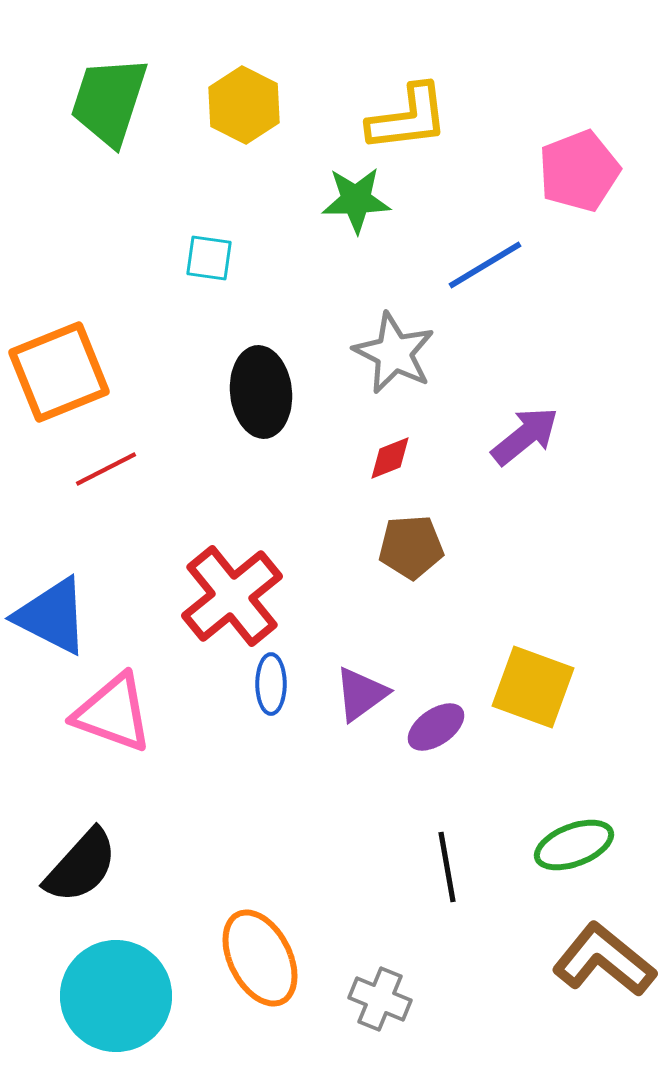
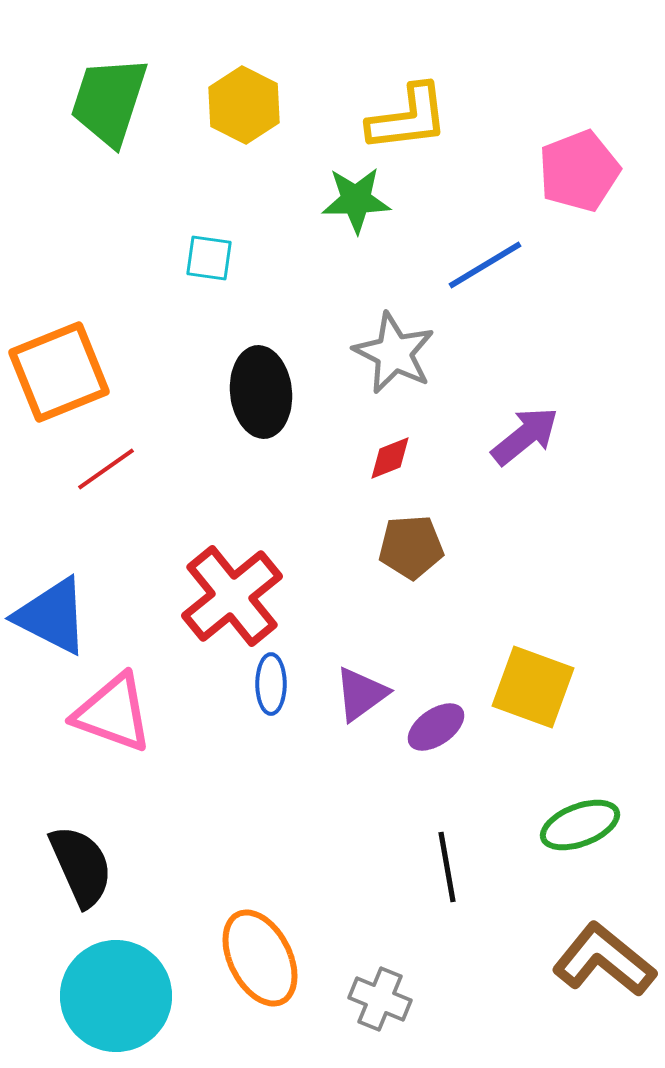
red line: rotated 8 degrees counterclockwise
green ellipse: moved 6 px right, 20 px up
black semicircle: rotated 66 degrees counterclockwise
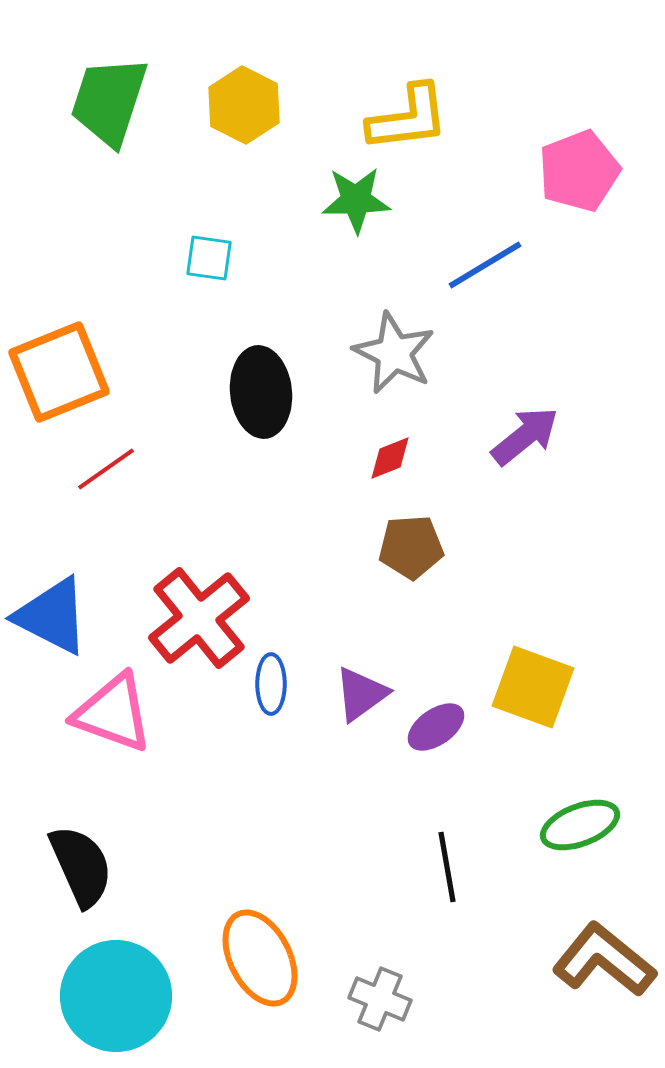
red cross: moved 33 px left, 22 px down
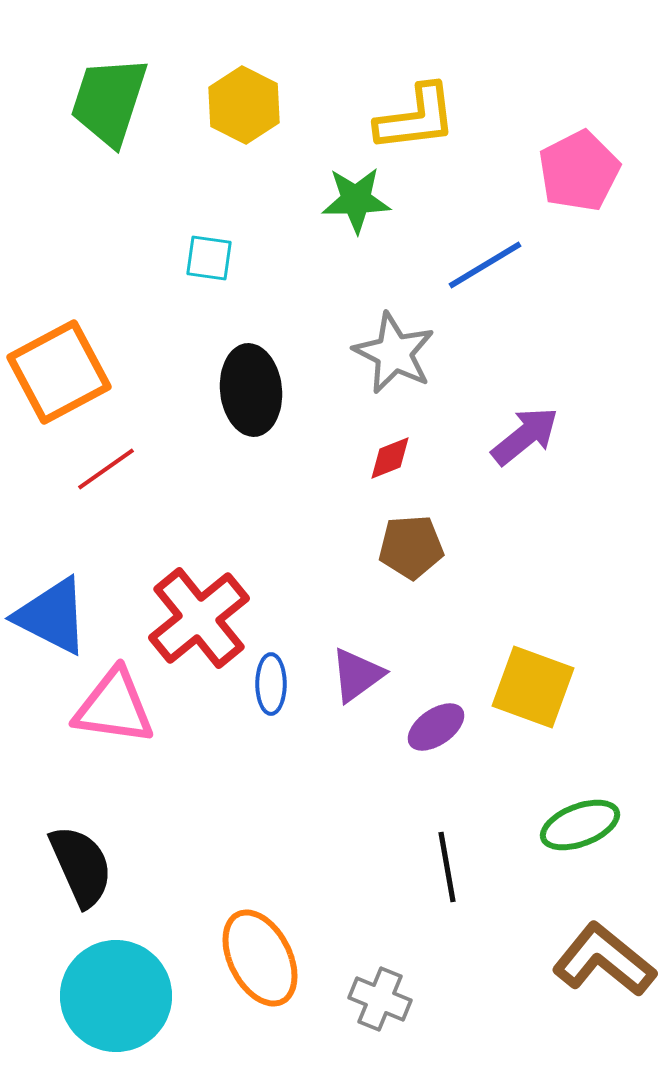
yellow L-shape: moved 8 px right
pink pentagon: rotated 6 degrees counterclockwise
orange square: rotated 6 degrees counterclockwise
black ellipse: moved 10 px left, 2 px up
purple triangle: moved 4 px left, 19 px up
pink triangle: moved 1 px right, 6 px up; rotated 12 degrees counterclockwise
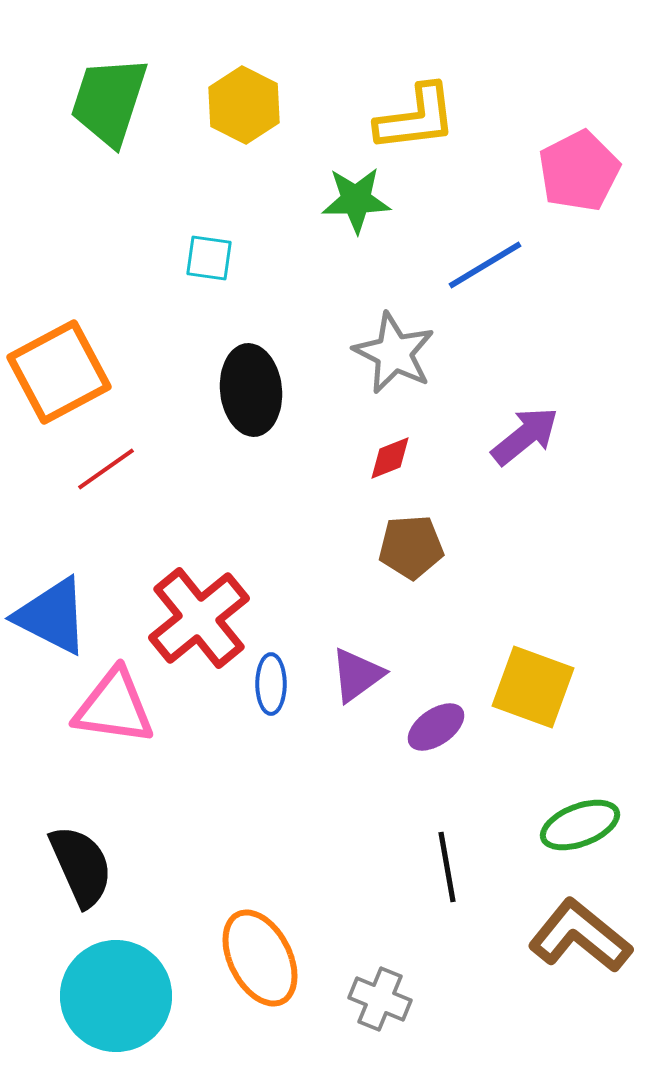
brown L-shape: moved 24 px left, 24 px up
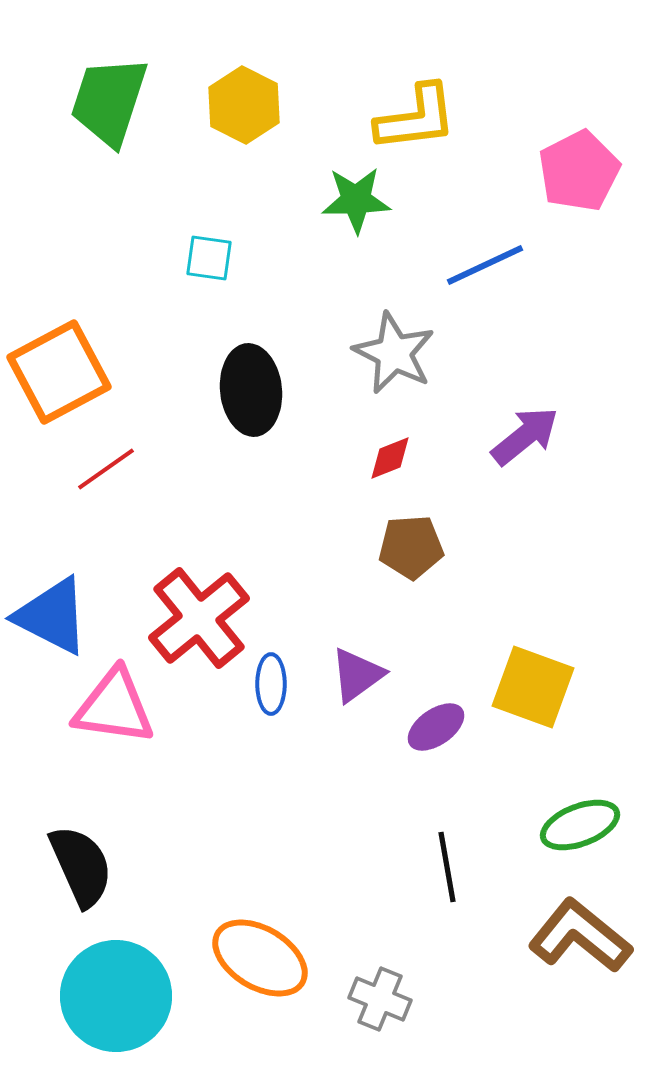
blue line: rotated 6 degrees clockwise
orange ellipse: rotated 32 degrees counterclockwise
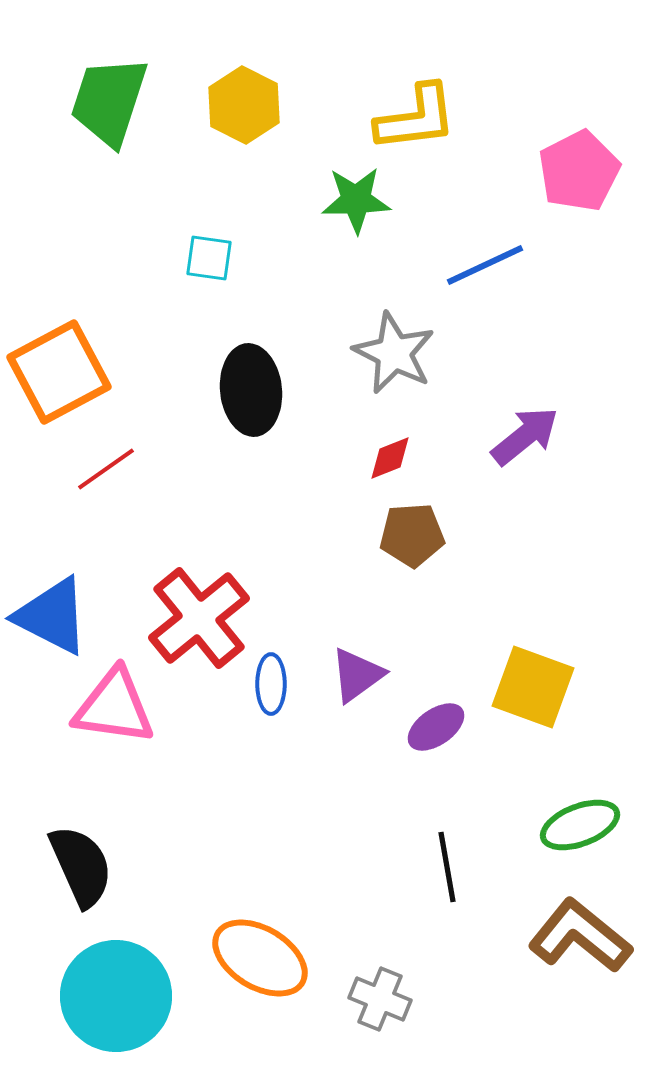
brown pentagon: moved 1 px right, 12 px up
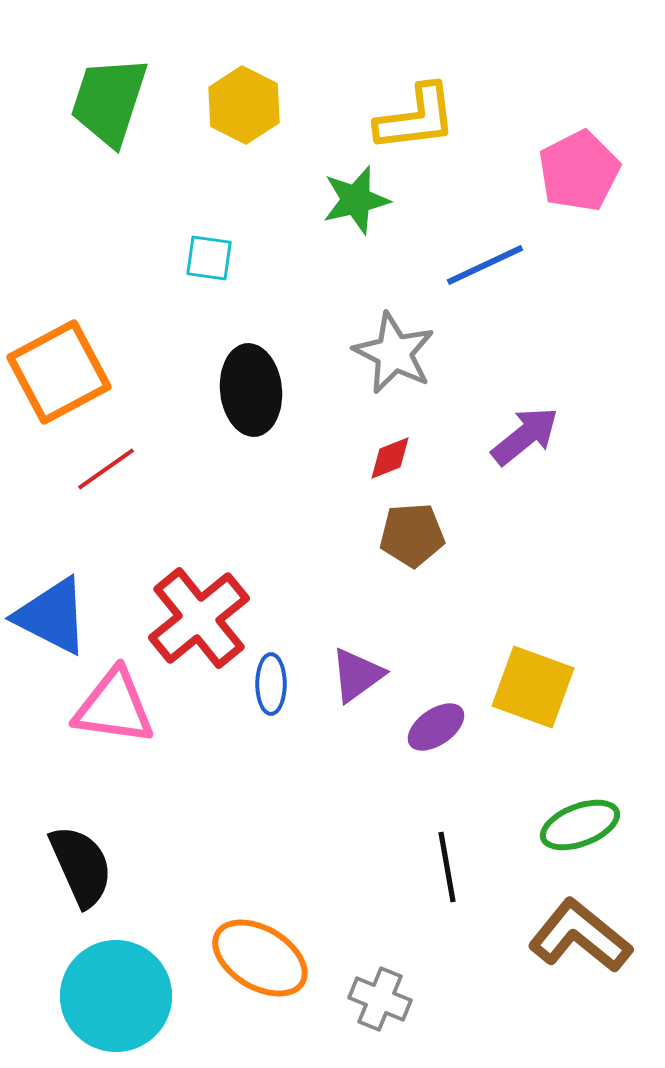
green star: rotated 12 degrees counterclockwise
